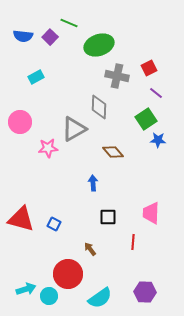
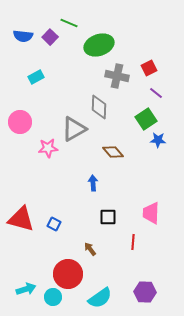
cyan circle: moved 4 px right, 1 px down
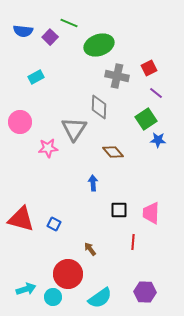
blue semicircle: moved 5 px up
gray triangle: rotated 28 degrees counterclockwise
black square: moved 11 px right, 7 px up
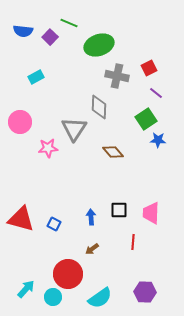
blue arrow: moved 2 px left, 34 px down
brown arrow: moved 2 px right; rotated 88 degrees counterclockwise
cyan arrow: rotated 30 degrees counterclockwise
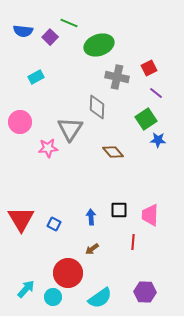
gray cross: moved 1 px down
gray diamond: moved 2 px left
gray triangle: moved 4 px left
pink trapezoid: moved 1 px left, 2 px down
red triangle: rotated 44 degrees clockwise
red circle: moved 1 px up
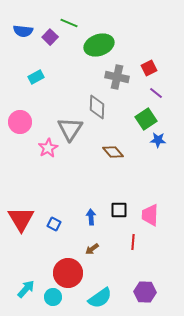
pink star: rotated 24 degrees counterclockwise
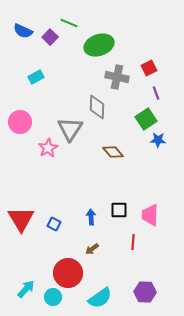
blue semicircle: rotated 18 degrees clockwise
purple line: rotated 32 degrees clockwise
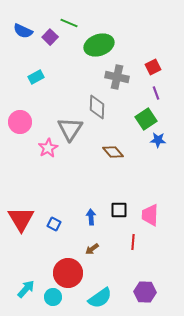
red square: moved 4 px right, 1 px up
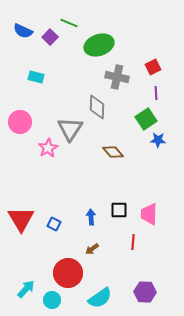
cyan rectangle: rotated 42 degrees clockwise
purple line: rotated 16 degrees clockwise
pink trapezoid: moved 1 px left, 1 px up
cyan circle: moved 1 px left, 3 px down
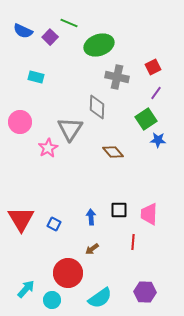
purple line: rotated 40 degrees clockwise
